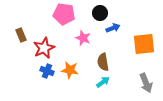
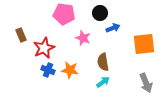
blue cross: moved 1 px right, 1 px up
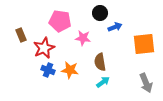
pink pentagon: moved 4 px left, 7 px down
blue arrow: moved 2 px right, 1 px up
pink star: rotated 14 degrees counterclockwise
brown semicircle: moved 3 px left
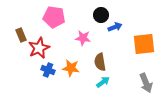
black circle: moved 1 px right, 2 px down
pink pentagon: moved 6 px left, 4 px up
red star: moved 5 px left
orange star: moved 1 px right, 2 px up
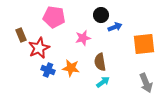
pink star: rotated 21 degrees counterclockwise
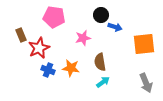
blue arrow: rotated 40 degrees clockwise
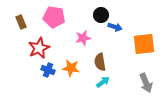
brown rectangle: moved 13 px up
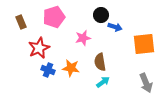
pink pentagon: rotated 25 degrees counterclockwise
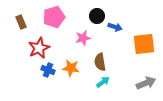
black circle: moved 4 px left, 1 px down
gray arrow: rotated 90 degrees counterclockwise
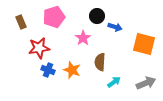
pink star: rotated 21 degrees counterclockwise
orange square: rotated 20 degrees clockwise
red star: rotated 15 degrees clockwise
brown semicircle: rotated 12 degrees clockwise
orange star: moved 1 px right, 2 px down; rotated 12 degrees clockwise
cyan arrow: moved 11 px right
